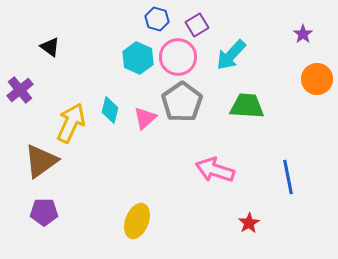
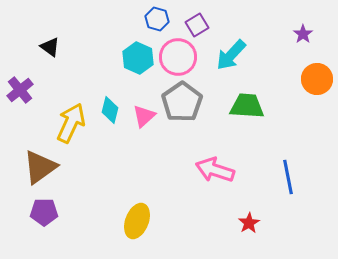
pink triangle: moved 1 px left, 2 px up
brown triangle: moved 1 px left, 6 px down
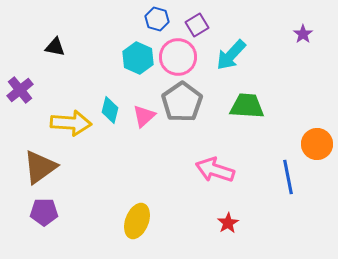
black triangle: moved 5 px right; rotated 25 degrees counterclockwise
orange circle: moved 65 px down
yellow arrow: rotated 69 degrees clockwise
red star: moved 21 px left
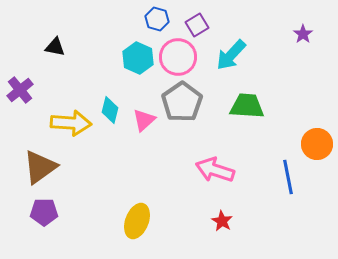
pink triangle: moved 4 px down
red star: moved 6 px left, 2 px up; rotated 10 degrees counterclockwise
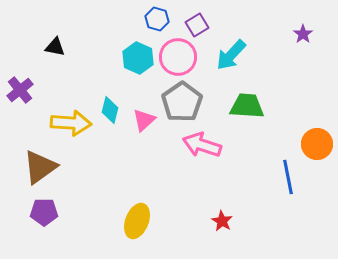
pink arrow: moved 13 px left, 25 px up
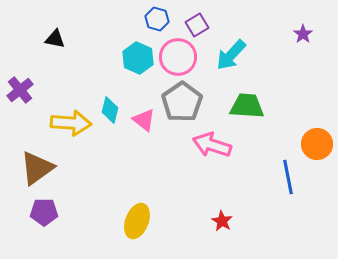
black triangle: moved 8 px up
pink triangle: rotated 40 degrees counterclockwise
pink arrow: moved 10 px right
brown triangle: moved 3 px left, 1 px down
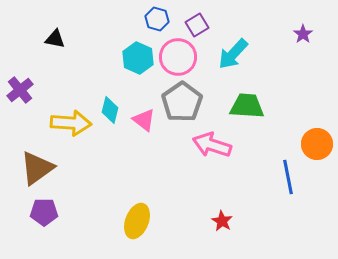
cyan arrow: moved 2 px right, 1 px up
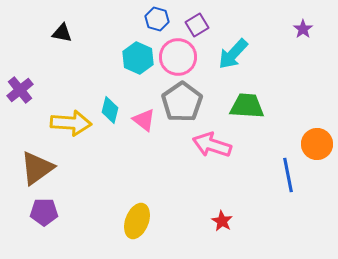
purple star: moved 5 px up
black triangle: moved 7 px right, 6 px up
blue line: moved 2 px up
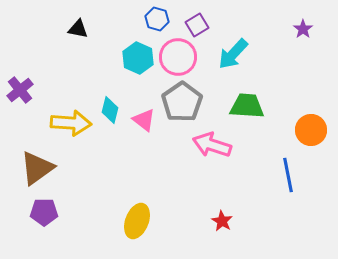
black triangle: moved 16 px right, 4 px up
orange circle: moved 6 px left, 14 px up
